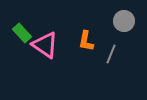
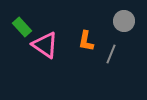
green rectangle: moved 6 px up
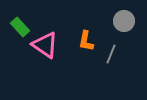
green rectangle: moved 2 px left
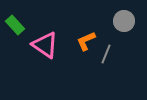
green rectangle: moved 5 px left, 2 px up
orange L-shape: rotated 55 degrees clockwise
gray line: moved 5 px left
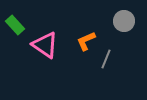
gray line: moved 5 px down
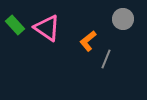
gray circle: moved 1 px left, 2 px up
orange L-shape: moved 2 px right; rotated 15 degrees counterclockwise
pink triangle: moved 2 px right, 17 px up
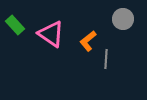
pink triangle: moved 4 px right, 6 px down
gray line: rotated 18 degrees counterclockwise
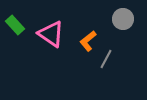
gray line: rotated 24 degrees clockwise
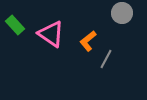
gray circle: moved 1 px left, 6 px up
